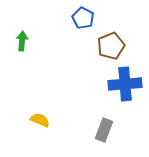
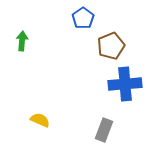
blue pentagon: rotated 10 degrees clockwise
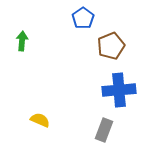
blue cross: moved 6 px left, 6 px down
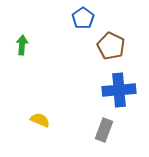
green arrow: moved 4 px down
brown pentagon: rotated 24 degrees counterclockwise
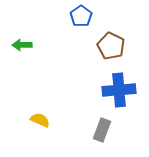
blue pentagon: moved 2 px left, 2 px up
green arrow: rotated 96 degrees counterclockwise
gray rectangle: moved 2 px left
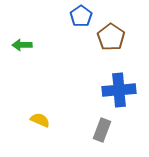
brown pentagon: moved 9 px up; rotated 8 degrees clockwise
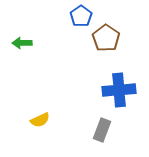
brown pentagon: moved 5 px left, 1 px down
green arrow: moved 2 px up
yellow semicircle: rotated 132 degrees clockwise
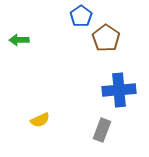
green arrow: moved 3 px left, 3 px up
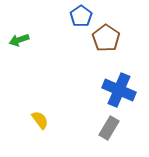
green arrow: rotated 18 degrees counterclockwise
blue cross: rotated 28 degrees clockwise
yellow semicircle: rotated 102 degrees counterclockwise
gray rectangle: moved 7 px right, 2 px up; rotated 10 degrees clockwise
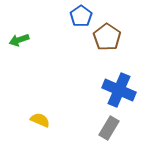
brown pentagon: moved 1 px right, 1 px up
yellow semicircle: rotated 30 degrees counterclockwise
